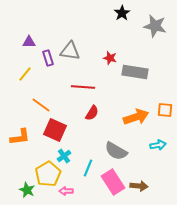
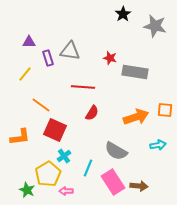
black star: moved 1 px right, 1 px down
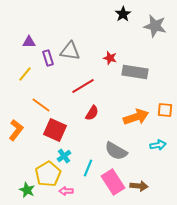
red line: moved 1 px up; rotated 35 degrees counterclockwise
orange L-shape: moved 4 px left, 7 px up; rotated 45 degrees counterclockwise
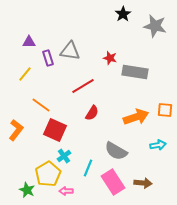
brown arrow: moved 4 px right, 3 px up
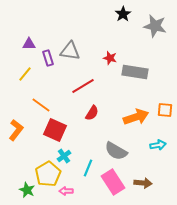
purple triangle: moved 2 px down
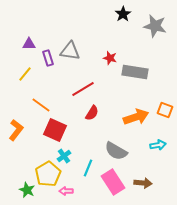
red line: moved 3 px down
orange square: rotated 14 degrees clockwise
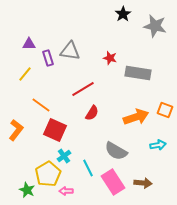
gray rectangle: moved 3 px right, 1 px down
cyan line: rotated 48 degrees counterclockwise
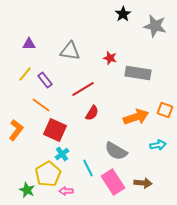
purple rectangle: moved 3 px left, 22 px down; rotated 21 degrees counterclockwise
cyan cross: moved 2 px left, 2 px up
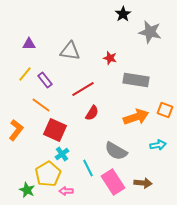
gray star: moved 5 px left, 6 px down
gray rectangle: moved 2 px left, 7 px down
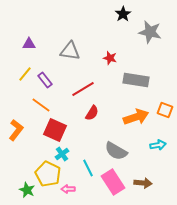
yellow pentagon: rotated 15 degrees counterclockwise
pink arrow: moved 2 px right, 2 px up
